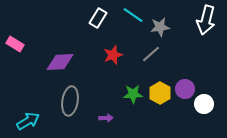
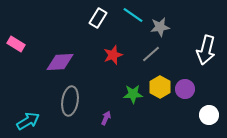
white arrow: moved 30 px down
pink rectangle: moved 1 px right
yellow hexagon: moved 6 px up
white circle: moved 5 px right, 11 px down
purple arrow: rotated 64 degrees counterclockwise
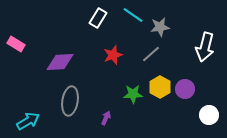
white arrow: moved 1 px left, 3 px up
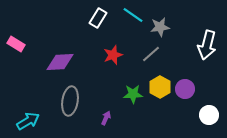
white arrow: moved 2 px right, 2 px up
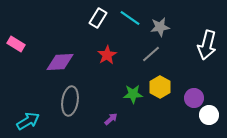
cyan line: moved 3 px left, 3 px down
red star: moved 6 px left; rotated 12 degrees counterclockwise
purple circle: moved 9 px right, 9 px down
purple arrow: moved 5 px right, 1 px down; rotated 24 degrees clockwise
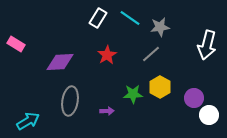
purple arrow: moved 4 px left, 8 px up; rotated 40 degrees clockwise
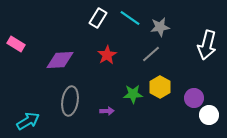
purple diamond: moved 2 px up
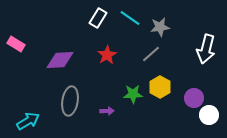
white arrow: moved 1 px left, 4 px down
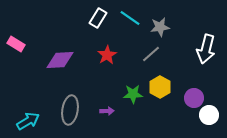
gray ellipse: moved 9 px down
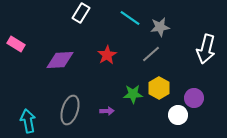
white rectangle: moved 17 px left, 5 px up
yellow hexagon: moved 1 px left, 1 px down
gray ellipse: rotated 8 degrees clockwise
white circle: moved 31 px left
cyan arrow: rotated 70 degrees counterclockwise
